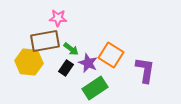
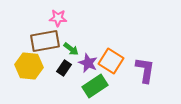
orange square: moved 6 px down
yellow hexagon: moved 4 px down
black rectangle: moved 2 px left
green rectangle: moved 2 px up
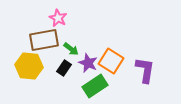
pink star: rotated 24 degrees clockwise
brown rectangle: moved 1 px left, 1 px up
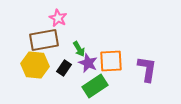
green arrow: moved 8 px right; rotated 21 degrees clockwise
orange square: rotated 35 degrees counterclockwise
yellow hexagon: moved 6 px right, 1 px up
purple L-shape: moved 2 px right, 1 px up
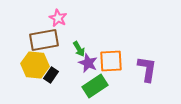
black rectangle: moved 13 px left, 7 px down
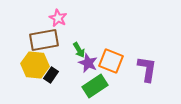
green arrow: moved 1 px down
orange square: rotated 25 degrees clockwise
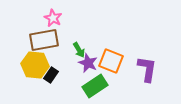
pink star: moved 5 px left
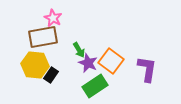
brown rectangle: moved 1 px left, 3 px up
orange square: rotated 15 degrees clockwise
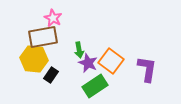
green arrow: rotated 21 degrees clockwise
yellow hexagon: moved 1 px left, 6 px up
